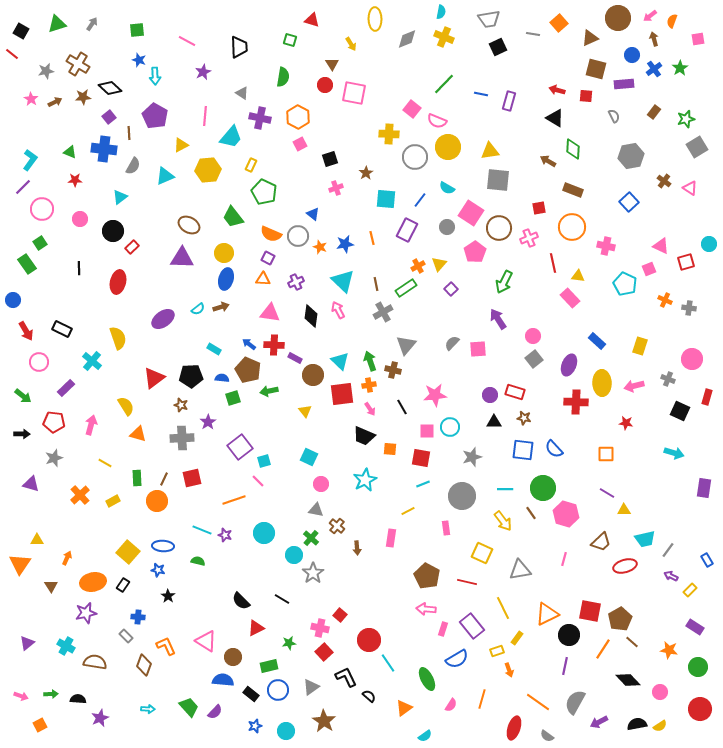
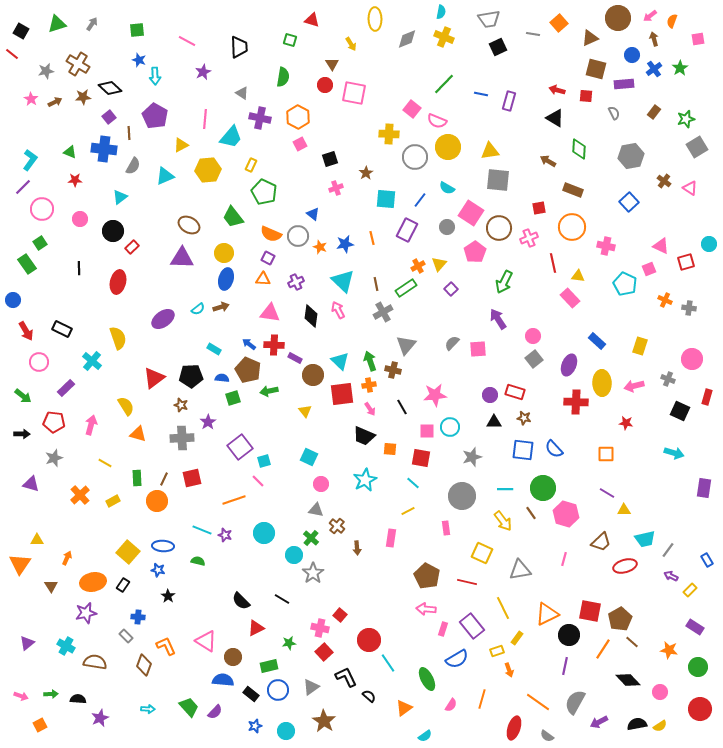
pink line at (205, 116): moved 3 px down
gray semicircle at (614, 116): moved 3 px up
green diamond at (573, 149): moved 6 px right
cyan line at (423, 484): moved 10 px left, 1 px up; rotated 64 degrees clockwise
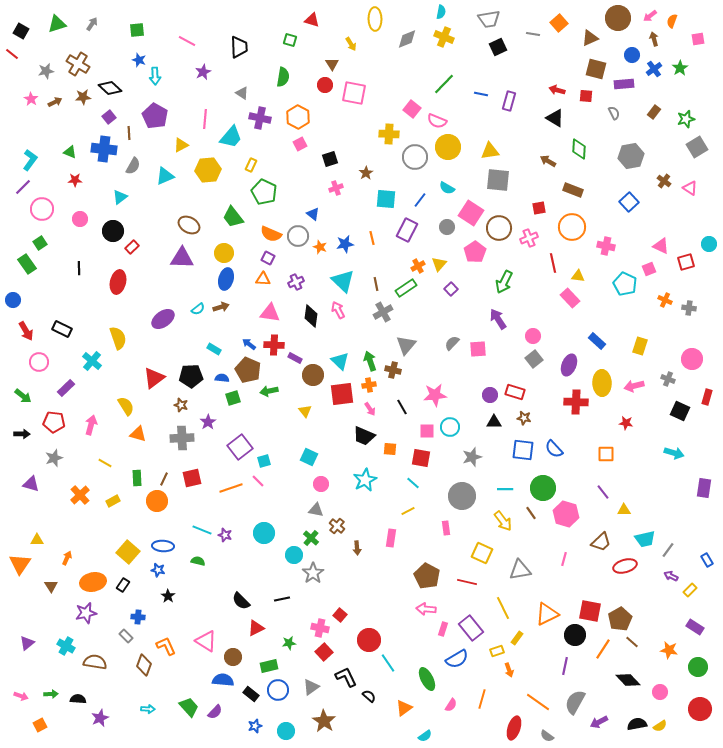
purple line at (607, 493): moved 4 px left, 1 px up; rotated 21 degrees clockwise
orange line at (234, 500): moved 3 px left, 12 px up
black line at (282, 599): rotated 42 degrees counterclockwise
purple rectangle at (472, 626): moved 1 px left, 2 px down
black circle at (569, 635): moved 6 px right
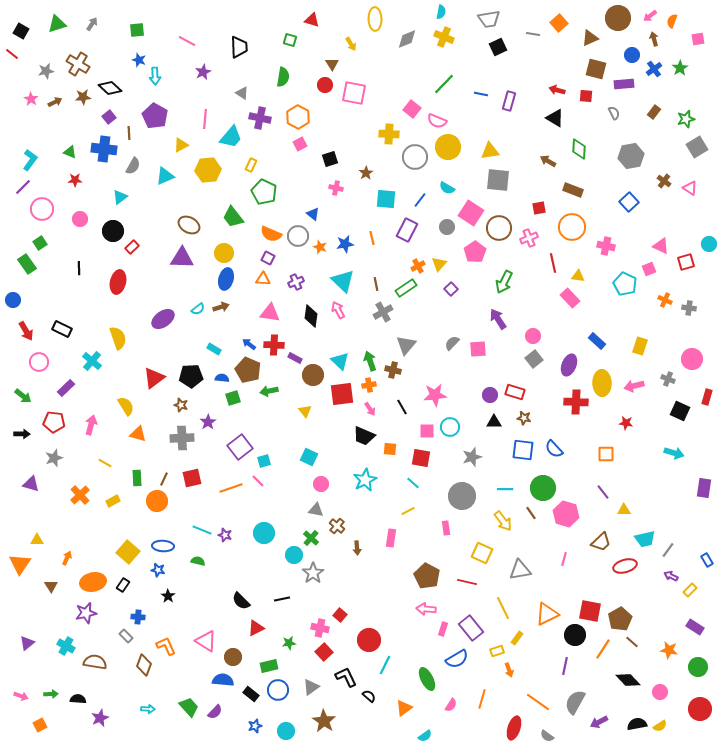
pink cross at (336, 188): rotated 32 degrees clockwise
cyan line at (388, 663): moved 3 px left, 2 px down; rotated 60 degrees clockwise
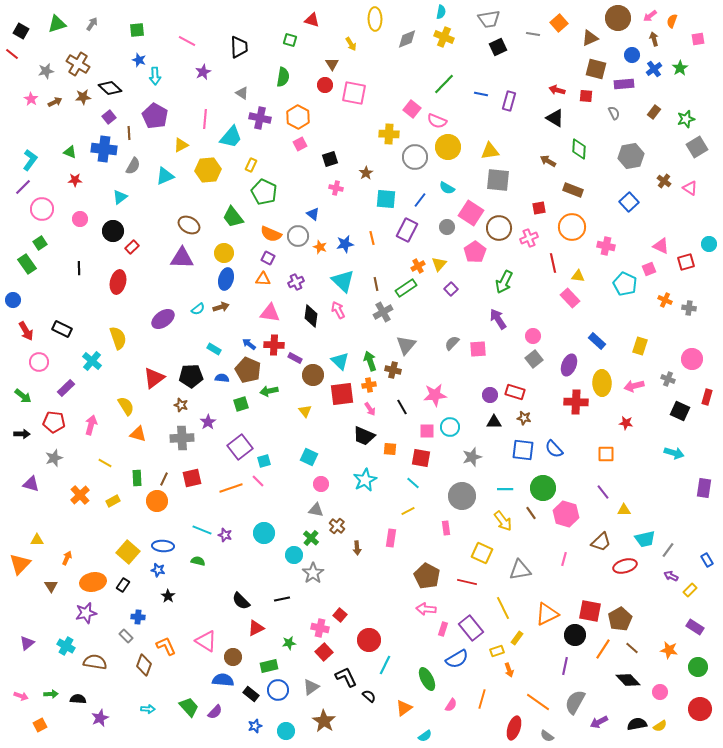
green square at (233, 398): moved 8 px right, 6 px down
orange triangle at (20, 564): rotated 10 degrees clockwise
brown line at (632, 642): moved 6 px down
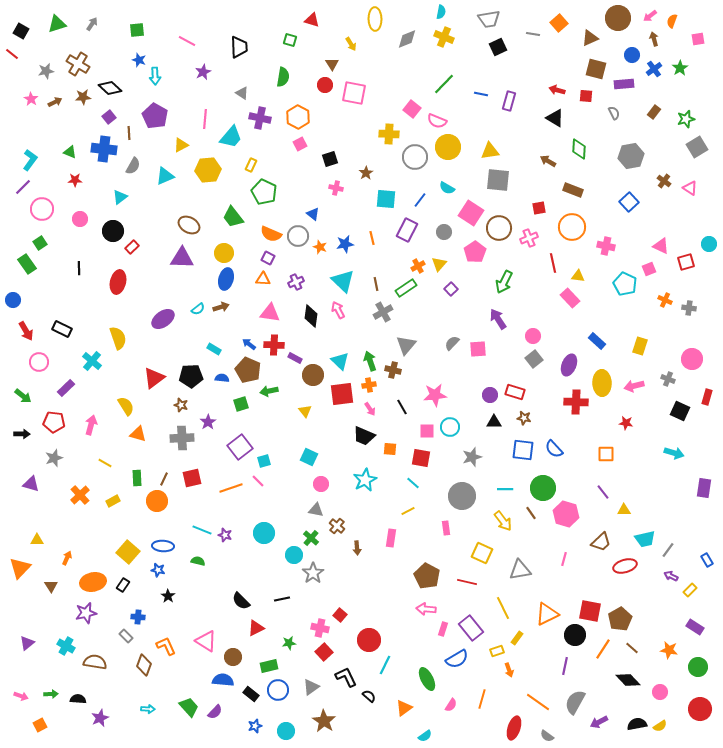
gray circle at (447, 227): moved 3 px left, 5 px down
orange triangle at (20, 564): moved 4 px down
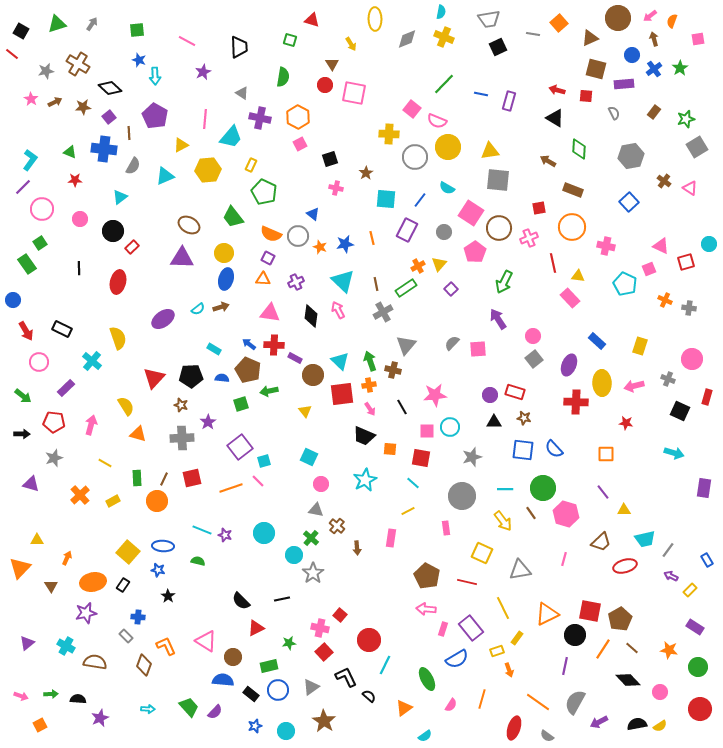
brown star at (83, 97): moved 10 px down
red triangle at (154, 378): rotated 10 degrees counterclockwise
